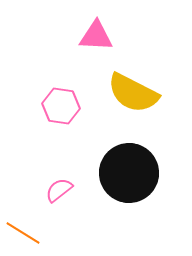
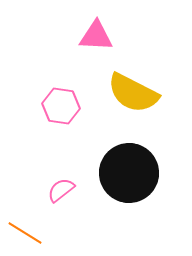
pink semicircle: moved 2 px right
orange line: moved 2 px right
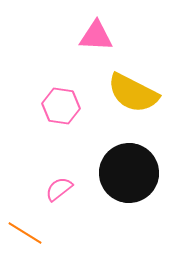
pink semicircle: moved 2 px left, 1 px up
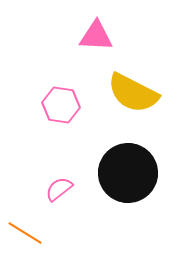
pink hexagon: moved 1 px up
black circle: moved 1 px left
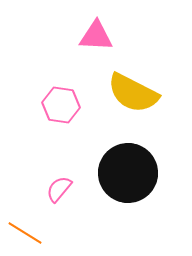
pink semicircle: rotated 12 degrees counterclockwise
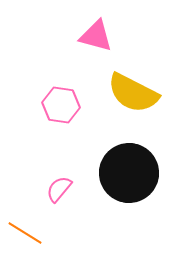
pink triangle: rotated 12 degrees clockwise
black circle: moved 1 px right
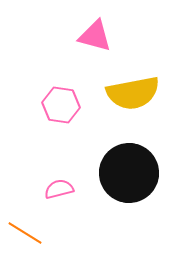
pink triangle: moved 1 px left
yellow semicircle: rotated 38 degrees counterclockwise
pink semicircle: rotated 36 degrees clockwise
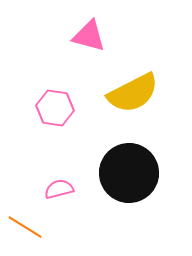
pink triangle: moved 6 px left
yellow semicircle: rotated 16 degrees counterclockwise
pink hexagon: moved 6 px left, 3 px down
orange line: moved 6 px up
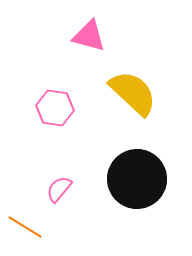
yellow semicircle: rotated 110 degrees counterclockwise
black circle: moved 8 px right, 6 px down
pink semicircle: rotated 36 degrees counterclockwise
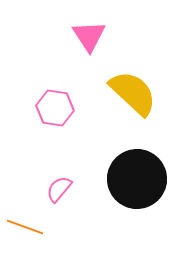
pink triangle: rotated 42 degrees clockwise
orange line: rotated 12 degrees counterclockwise
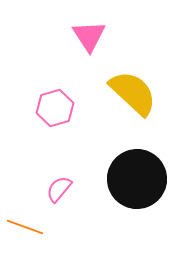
pink hexagon: rotated 24 degrees counterclockwise
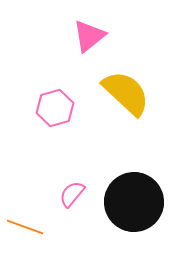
pink triangle: rotated 24 degrees clockwise
yellow semicircle: moved 7 px left
black circle: moved 3 px left, 23 px down
pink semicircle: moved 13 px right, 5 px down
